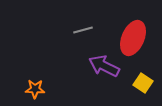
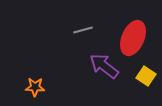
purple arrow: rotated 12 degrees clockwise
yellow square: moved 3 px right, 7 px up
orange star: moved 2 px up
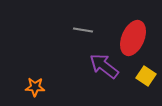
gray line: rotated 24 degrees clockwise
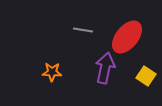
red ellipse: moved 6 px left, 1 px up; rotated 16 degrees clockwise
purple arrow: moved 1 px right, 2 px down; rotated 64 degrees clockwise
orange star: moved 17 px right, 15 px up
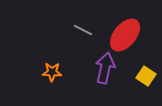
gray line: rotated 18 degrees clockwise
red ellipse: moved 2 px left, 2 px up
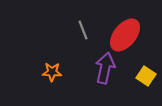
gray line: rotated 42 degrees clockwise
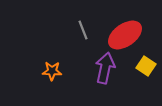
red ellipse: rotated 16 degrees clockwise
orange star: moved 1 px up
yellow square: moved 10 px up
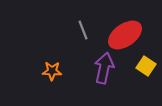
purple arrow: moved 1 px left
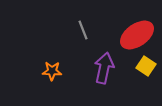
red ellipse: moved 12 px right
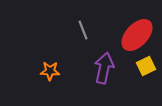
red ellipse: rotated 12 degrees counterclockwise
yellow square: rotated 30 degrees clockwise
orange star: moved 2 px left
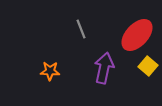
gray line: moved 2 px left, 1 px up
yellow square: moved 2 px right; rotated 24 degrees counterclockwise
